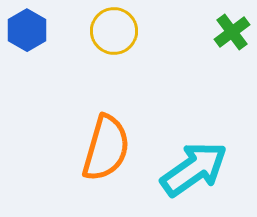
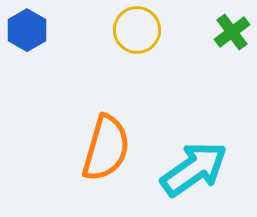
yellow circle: moved 23 px right, 1 px up
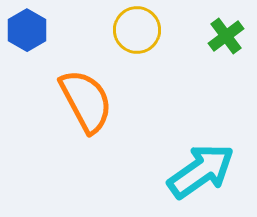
green cross: moved 6 px left, 4 px down
orange semicircle: moved 20 px left, 47 px up; rotated 44 degrees counterclockwise
cyan arrow: moved 7 px right, 2 px down
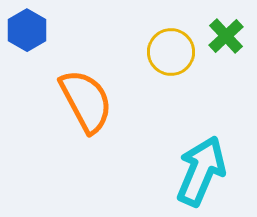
yellow circle: moved 34 px right, 22 px down
green cross: rotated 6 degrees counterclockwise
cyan arrow: rotated 32 degrees counterclockwise
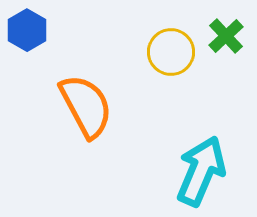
orange semicircle: moved 5 px down
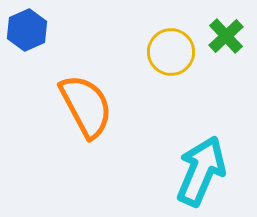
blue hexagon: rotated 6 degrees clockwise
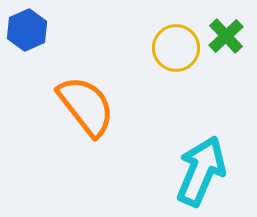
yellow circle: moved 5 px right, 4 px up
orange semicircle: rotated 10 degrees counterclockwise
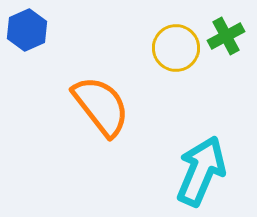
green cross: rotated 15 degrees clockwise
orange semicircle: moved 15 px right
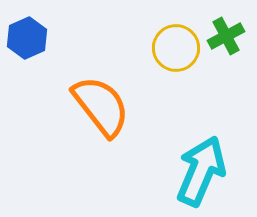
blue hexagon: moved 8 px down
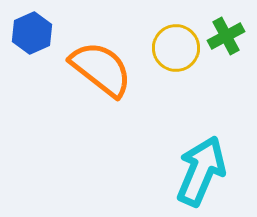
blue hexagon: moved 5 px right, 5 px up
orange semicircle: moved 37 px up; rotated 14 degrees counterclockwise
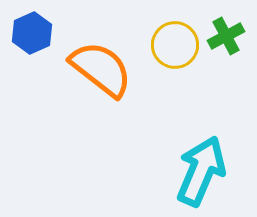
yellow circle: moved 1 px left, 3 px up
